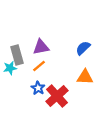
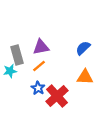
cyan star: moved 3 px down
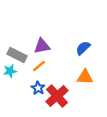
purple triangle: moved 1 px right, 1 px up
gray rectangle: rotated 48 degrees counterclockwise
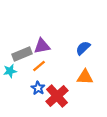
gray rectangle: moved 5 px right, 1 px up; rotated 48 degrees counterclockwise
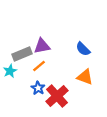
blue semicircle: moved 1 px down; rotated 91 degrees counterclockwise
cyan star: rotated 16 degrees counterclockwise
orange triangle: rotated 18 degrees clockwise
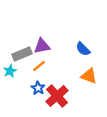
orange triangle: moved 4 px right, 1 px up
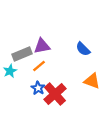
orange triangle: moved 3 px right, 5 px down
red cross: moved 2 px left, 2 px up
